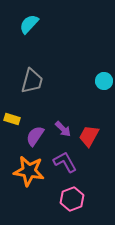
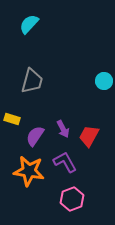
purple arrow: rotated 18 degrees clockwise
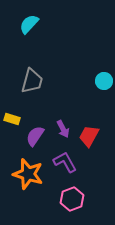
orange star: moved 1 px left, 3 px down; rotated 8 degrees clockwise
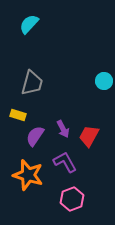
gray trapezoid: moved 2 px down
yellow rectangle: moved 6 px right, 4 px up
orange star: moved 1 px down
